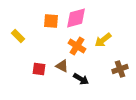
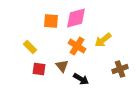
yellow rectangle: moved 12 px right, 11 px down
brown triangle: rotated 24 degrees clockwise
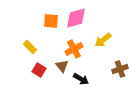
orange cross: moved 3 px left, 3 px down; rotated 30 degrees clockwise
red square: moved 1 px down; rotated 24 degrees clockwise
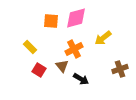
yellow arrow: moved 2 px up
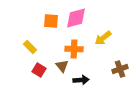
orange cross: rotated 30 degrees clockwise
black arrow: moved 1 px down; rotated 35 degrees counterclockwise
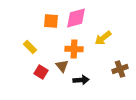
red square: moved 2 px right, 2 px down
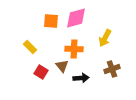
yellow arrow: moved 2 px right; rotated 24 degrees counterclockwise
brown cross: moved 8 px left
black arrow: moved 2 px up
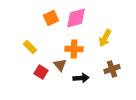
orange square: moved 3 px up; rotated 28 degrees counterclockwise
brown triangle: moved 2 px left, 1 px up
